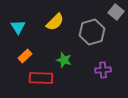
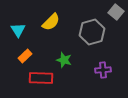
yellow semicircle: moved 4 px left
cyan triangle: moved 3 px down
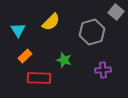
red rectangle: moved 2 px left
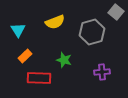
yellow semicircle: moved 4 px right; rotated 24 degrees clockwise
purple cross: moved 1 px left, 2 px down
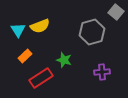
yellow semicircle: moved 15 px left, 4 px down
red rectangle: moved 2 px right; rotated 35 degrees counterclockwise
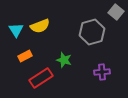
cyan triangle: moved 2 px left
orange rectangle: rotated 16 degrees clockwise
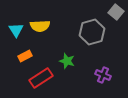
yellow semicircle: rotated 18 degrees clockwise
green star: moved 3 px right, 1 px down
purple cross: moved 1 px right, 3 px down; rotated 28 degrees clockwise
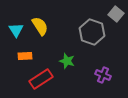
gray square: moved 2 px down
yellow semicircle: rotated 120 degrees counterclockwise
gray hexagon: rotated 25 degrees counterclockwise
orange rectangle: rotated 24 degrees clockwise
red rectangle: moved 1 px down
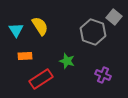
gray square: moved 2 px left, 3 px down
gray hexagon: moved 1 px right
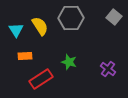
gray hexagon: moved 22 px left, 14 px up; rotated 20 degrees counterclockwise
green star: moved 2 px right, 1 px down
purple cross: moved 5 px right, 6 px up; rotated 14 degrees clockwise
